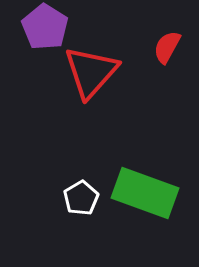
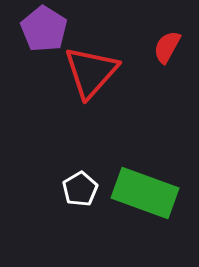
purple pentagon: moved 1 px left, 2 px down
white pentagon: moved 1 px left, 9 px up
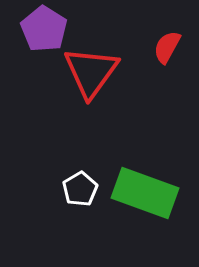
red triangle: rotated 6 degrees counterclockwise
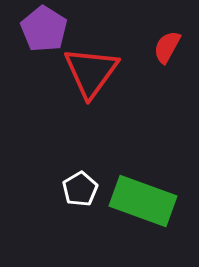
green rectangle: moved 2 px left, 8 px down
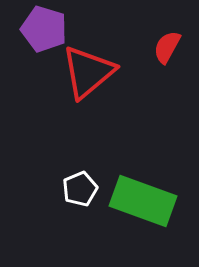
purple pentagon: rotated 15 degrees counterclockwise
red triangle: moved 3 px left; rotated 14 degrees clockwise
white pentagon: rotated 8 degrees clockwise
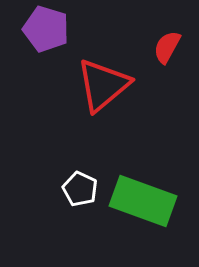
purple pentagon: moved 2 px right
red triangle: moved 15 px right, 13 px down
white pentagon: rotated 24 degrees counterclockwise
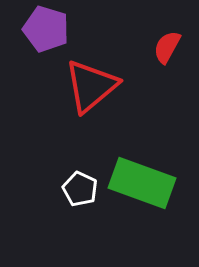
red triangle: moved 12 px left, 1 px down
green rectangle: moved 1 px left, 18 px up
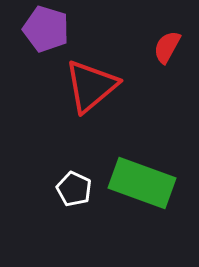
white pentagon: moved 6 px left
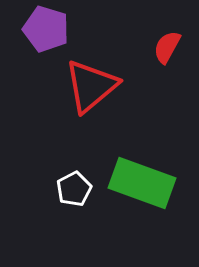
white pentagon: rotated 20 degrees clockwise
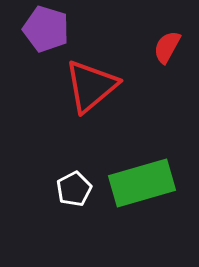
green rectangle: rotated 36 degrees counterclockwise
